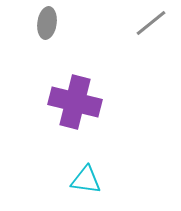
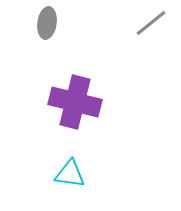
cyan triangle: moved 16 px left, 6 px up
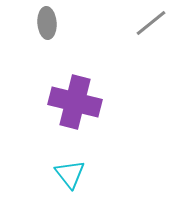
gray ellipse: rotated 12 degrees counterclockwise
cyan triangle: rotated 44 degrees clockwise
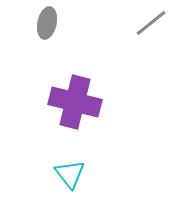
gray ellipse: rotated 16 degrees clockwise
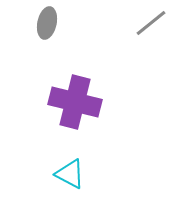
cyan triangle: rotated 24 degrees counterclockwise
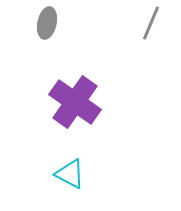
gray line: rotated 28 degrees counterclockwise
purple cross: rotated 21 degrees clockwise
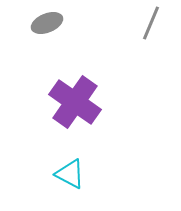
gray ellipse: rotated 56 degrees clockwise
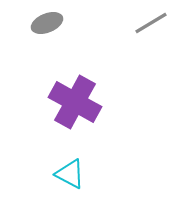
gray line: rotated 36 degrees clockwise
purple cross: rotated 6 degrees counterclockwise
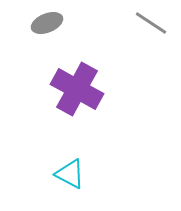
gray line: rotated 64 degrees clockwise
purple cross: moved 2 px right, 13 px up
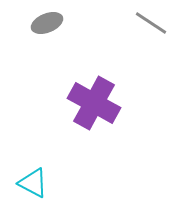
purple cross: moved 17 px right, 14 px down
cyan triangle: moved 37 px left, 9 px down
